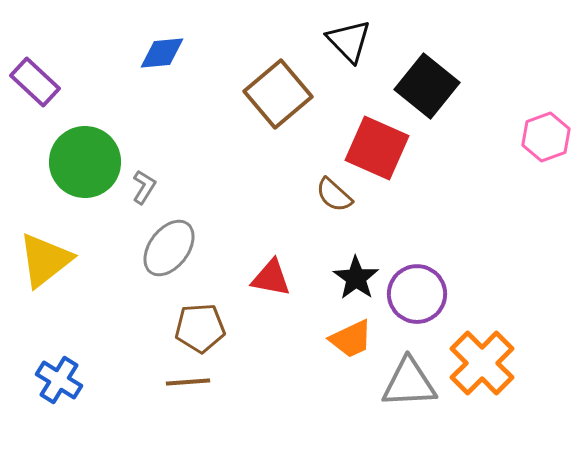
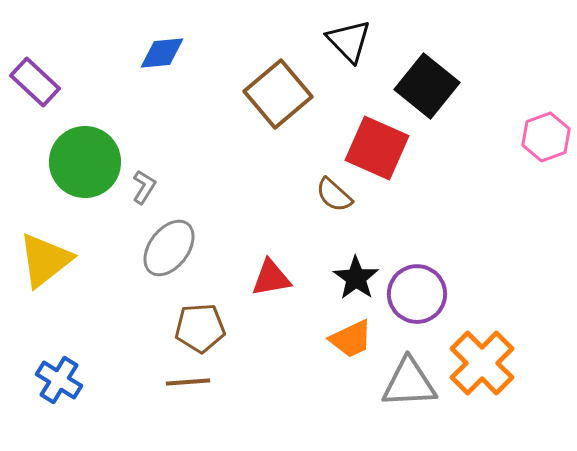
red triangle: rotated 21 degrees counterclockwise
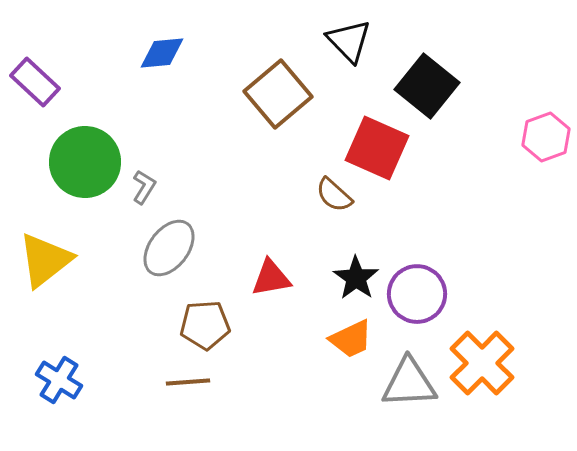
brown pentagon: moved 5 px right, 3 px up
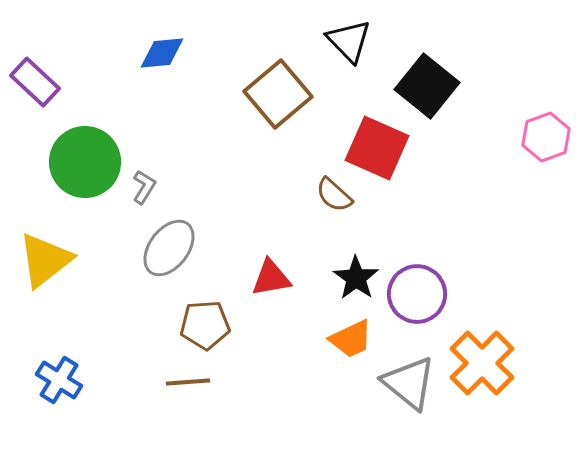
gray triangle: rotated 42 degrees clockwise
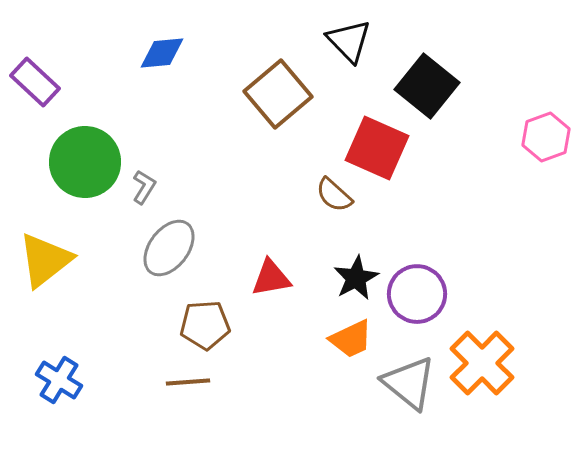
black star: rotated 9 degrees clockwise
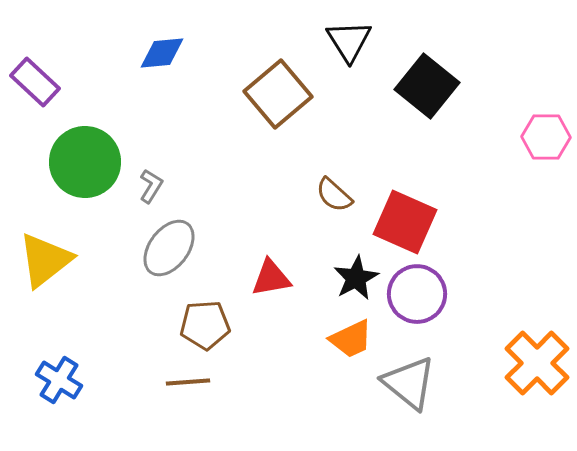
black triangle: rotated 12 degrees clockwise
pink hexagon: rotated 21 degrees clockwise
red square: moved 28 px right, 74 px down
gray L-shape: moved 7 px right, 1 px up
orange cross: moved 55 px right
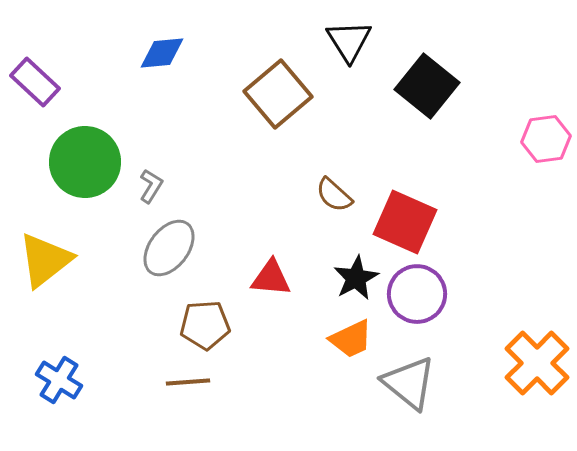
pink hexagon: moved 2 px down; rotated 9 degrees counterclockwise
red triangle: rotated 15 degrees clockwise
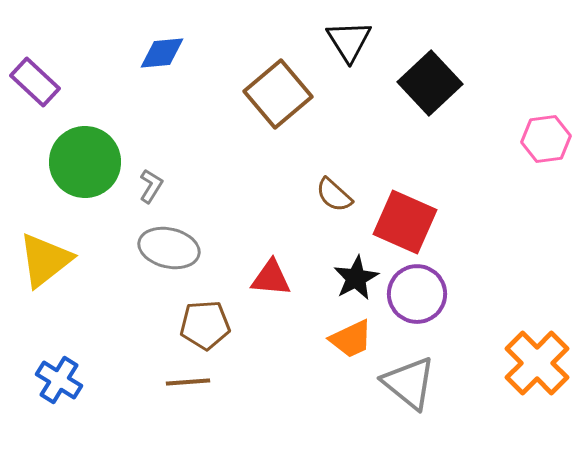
black square: moved 3 px right, 3 px up; rotated 8 degrees clockwise
gray ellipse: rotated 66 degrees clockwise
